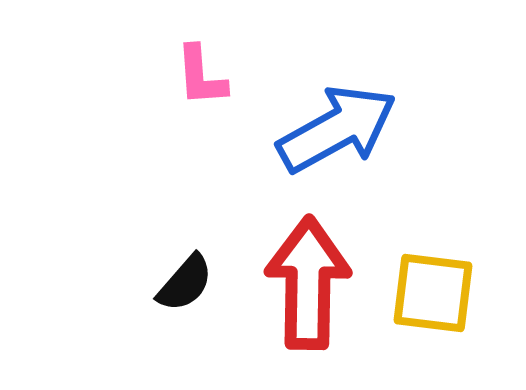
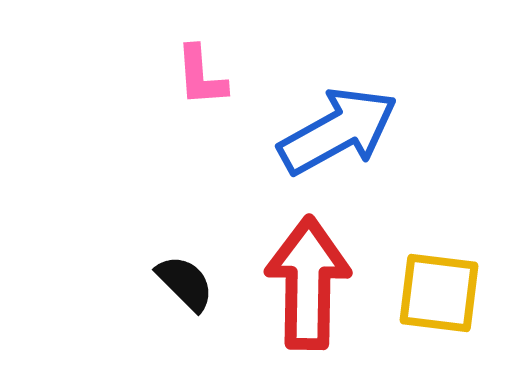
blue arrow: moved 1 px right, 2 px down
black semicircle: rotated 86 degrees counterclockwise
yellow square: moved 6 px right
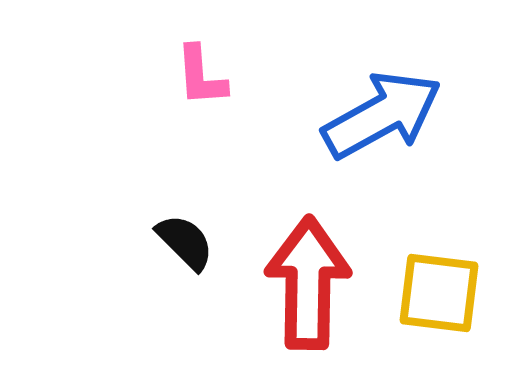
blue arrow: moved 44 px right, 16 px up
black semicircle: moved 41 px up
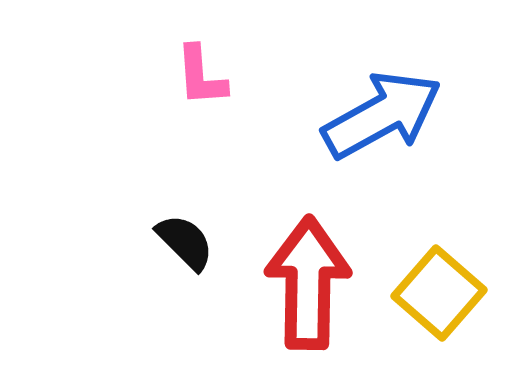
yellow square: rotated 34 degrees clockwise
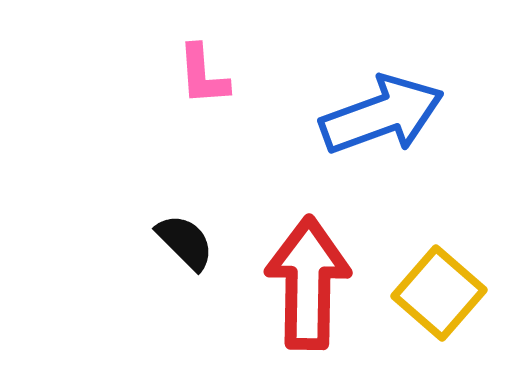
pink L-shape: moved 2 px right, 1 px up
blue arrow: rotated 9 degrees clockwise
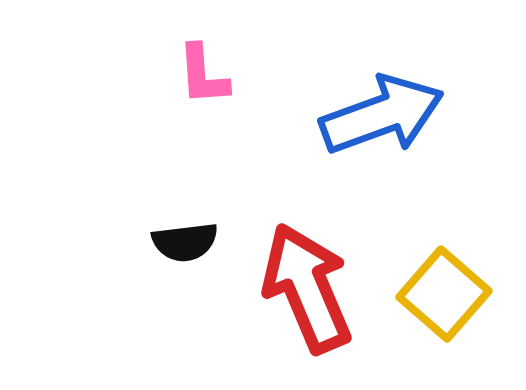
black semicircle: rotated 128 degrees clockwise
red arrow: moved 1 px left, 5 px down; rotated 24 degrees counterclockwise
yellow square: moved 5 px right, 1 px down
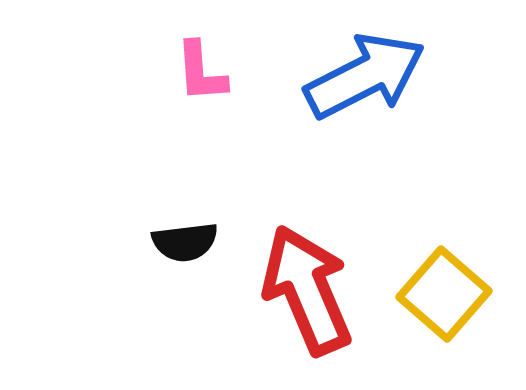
pink L-shape: moved 2 px left, 3 px up
blue arrow: moved 17 px left, 39 px up; rotated 7 degrees counterclockwise
red arrow: moved 2 px down
